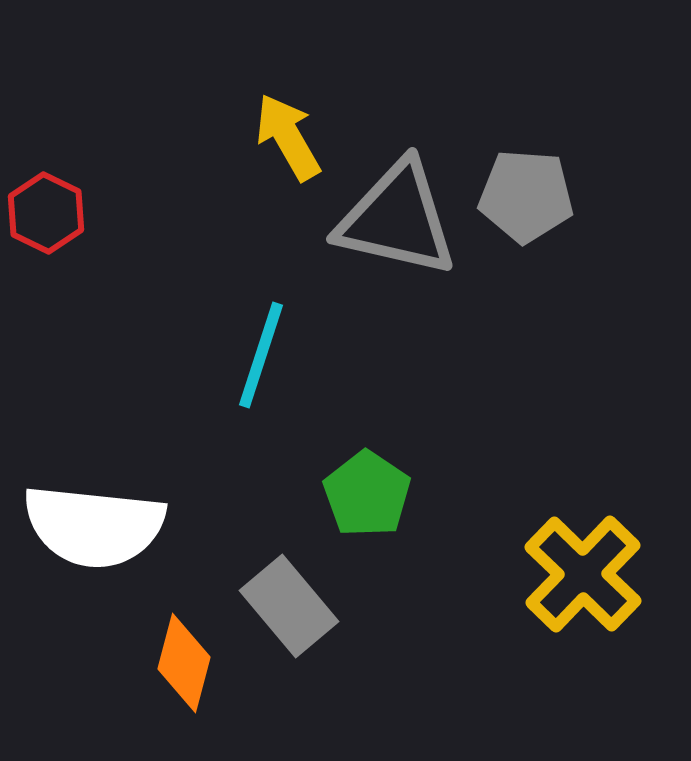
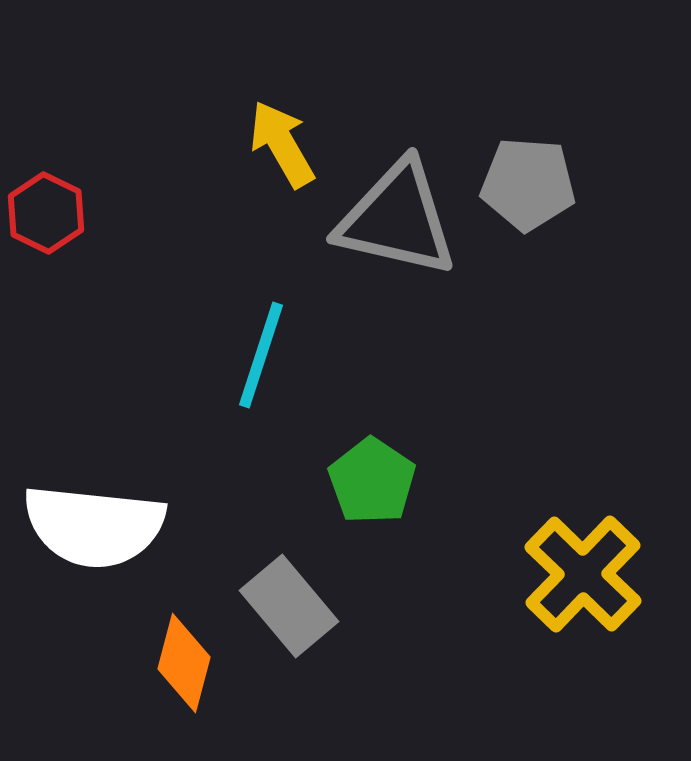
yellow arrow: moved 6 px left, 7 px down
gray pentagon: moved 2 px right, 12 px up
green pentagon: moved 5 px right, 13 px up
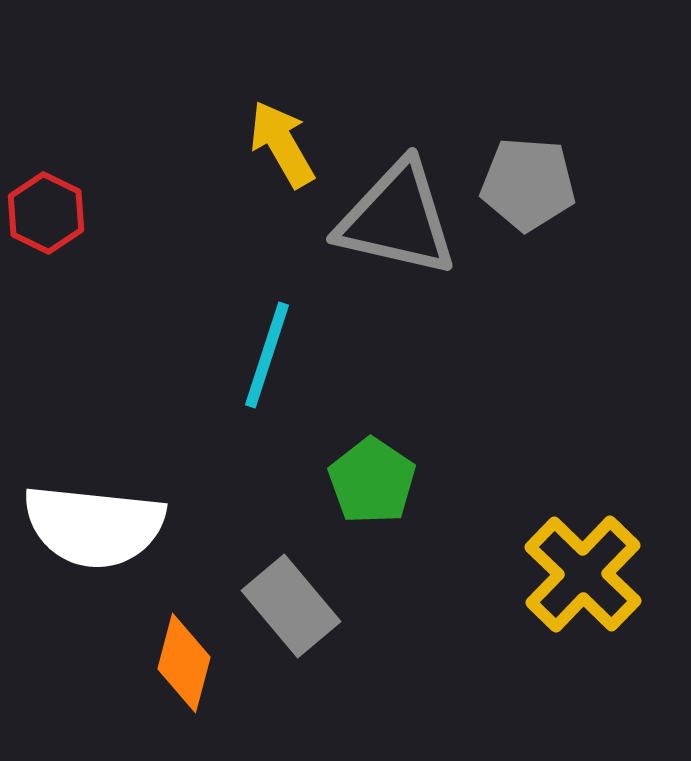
cyan line: moved 6 px right
gray rectangle: moved 2 px right
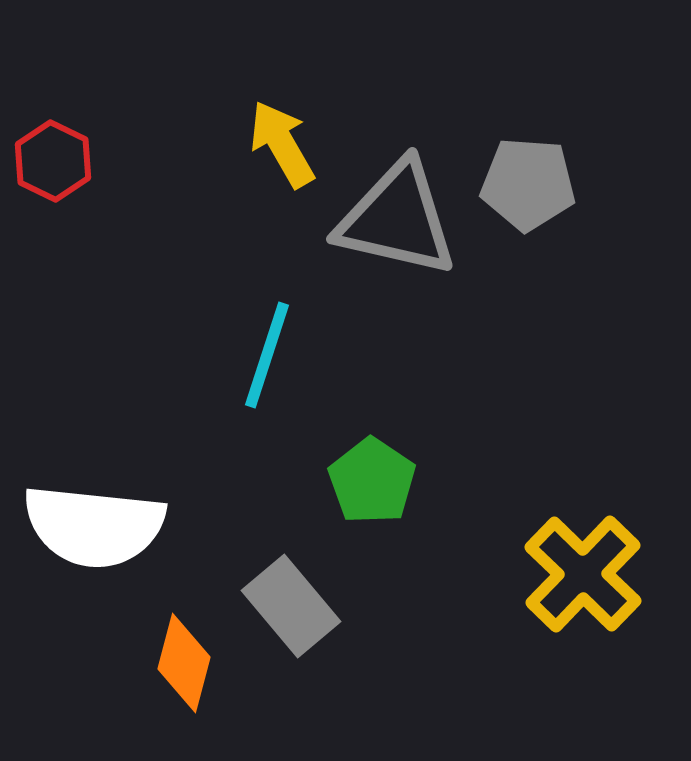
red hexagon: moved 7 px right, 52 px up
